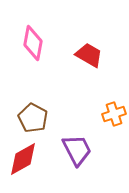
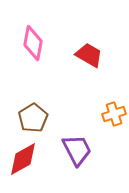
brown pentagon: rotated 12 degrees clockwise
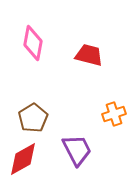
red trapezoid: rotated 16 degrees counterclockwise
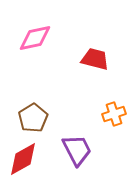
pink diamond: moved 2 px right, 5 px up; rotated 68 degrees clockwise
red trapezoid: moved 6 px right, 4 px down
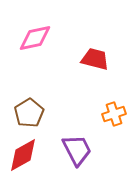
brown pentagon: moved 4 px left, 5 px up
red diamond: moved 4 px up
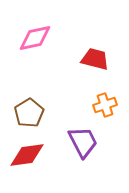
orange cross: moved 9 px left, 9 px up
purple trapezoid: moved 6 px right, 8 px up
red diamond: moved 4 px right; rotated 21 degrees clockwise
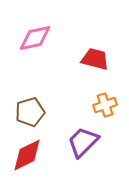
brown pentagon: moved 1 px right, 1 px up; rotated 16 degrees clockwise
purple trapezoid: rotated 108 degrees counterclockwise
red diamond: rotated 18 degrees counterclockwise
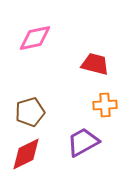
red trapezoid: moved 5 px down
orange cross: rotated 15 degrees clockwise
purple trapezoid: rotated 16 degrees clockwise
red diamond: moved 1 px left, 1 px up
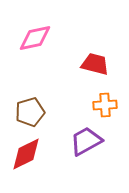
purple trapezoid: moved 3 px right, 1 px up
